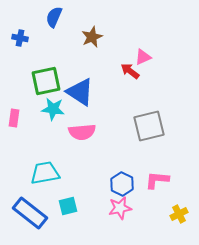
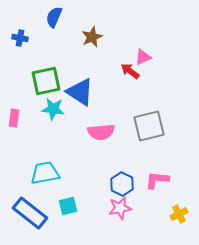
pink semicircle: moved 19 px right
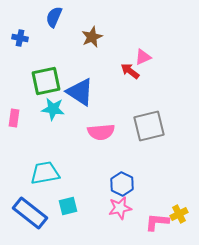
pink L-shape: moved 42 px down
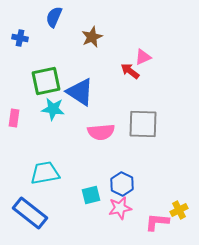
gray square: moved 6 px left, 2 px up; rotated 16 degrees clockwise
cyan square: moved 23 px right, 11 px up
yellow cross: moved 4 px up
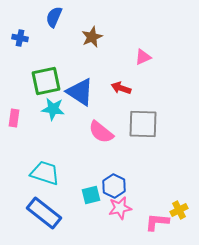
red arrow: moved 9 px left, 17 px down; rotated 18 degrees counterclockwise
pink semicircle: rotated 44 degrees clockwise
cyan trapezoid: rotated 28 degrees clockwise
blue hexagon: moved 8 px left, 2 px down
blue rectangle: moved 14 px right
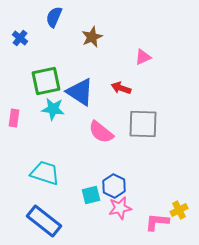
blue cross: rotated 28 degrees clockwise
blue rectangle: moved 8 px down
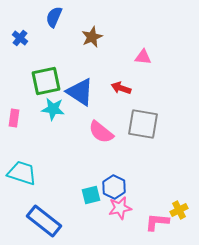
pink triangle: rotated 30 degrees clockwise
gray square: rotated 8 degrees clockwise
cyan trapezoid: moved 23 px left
blue hexagon: moved 1 px down
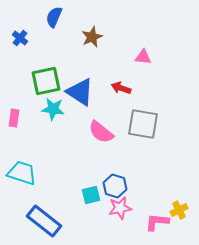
blue hexagon: moved 1 px right, 1 px up; rotated 10 degrees counterclockwise
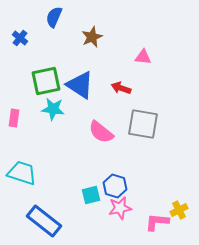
blue triangle: moved 7 px up
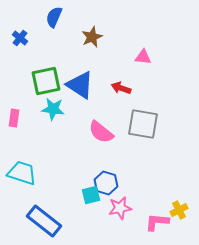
blue hexagon: moved 9 px left, 3 px up
